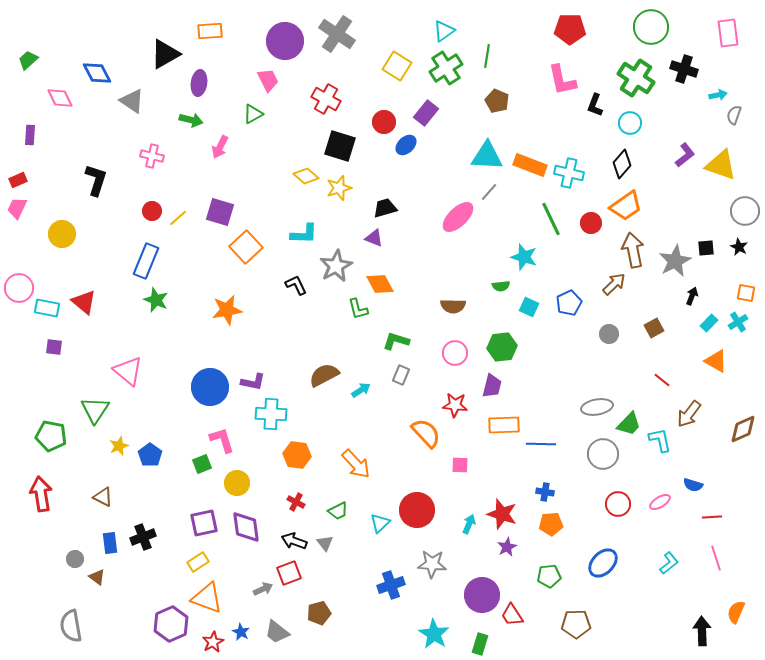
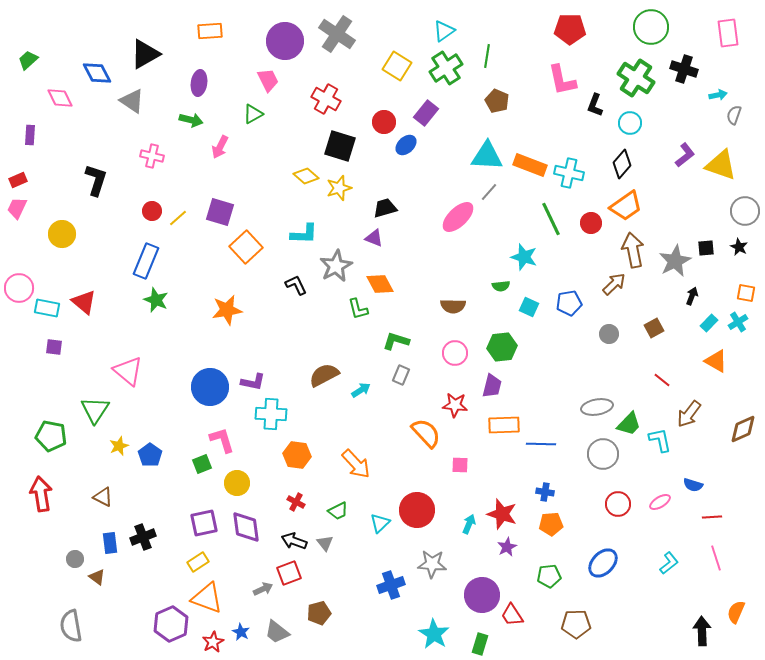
black triangle at (165, 54): moved 20 px left
blue pentagon at (569, 303): rotated 15 degrees clockwise
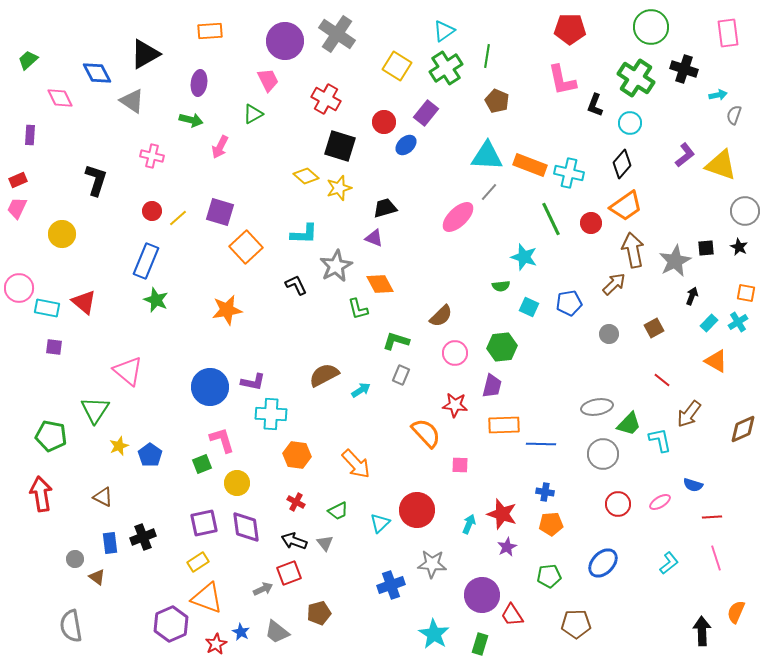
brown semicircle at (453, 306): moved 12 px left, 10 px down; rotated 45 degrees counterclockwise
red star at (213, 642): moved 3 px right, 2 px down
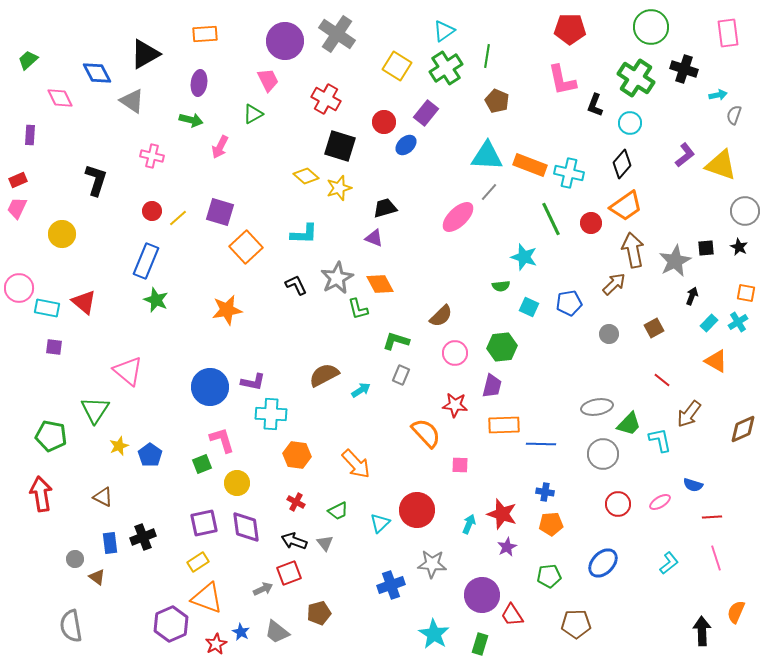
orange rectangle at (210, 31): moved 5 px left, 3 px down
gray star at (336, 266): moved 1 px right, 12 px down
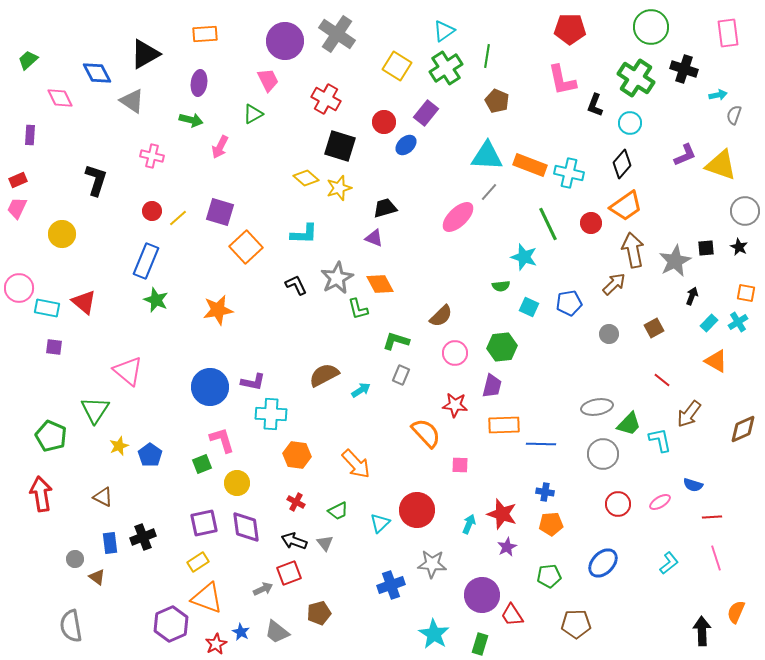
purple L-shape at (685, 155): rotated 15 degrees clockwise
yellow diamond at (306, 176): moved 2 px down
green line at (551, 219): moved 3 px left, 5 px down
orange star at (227, 310): moved 9 px left
green pentagon at (51, 436): rotated 12 degrees clockwise
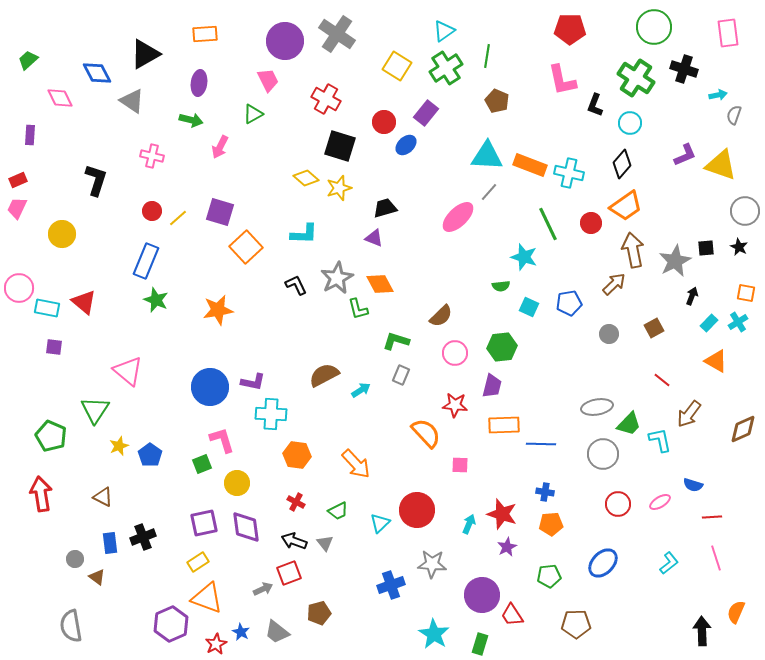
green circle at (651, 27): moved 3 px right
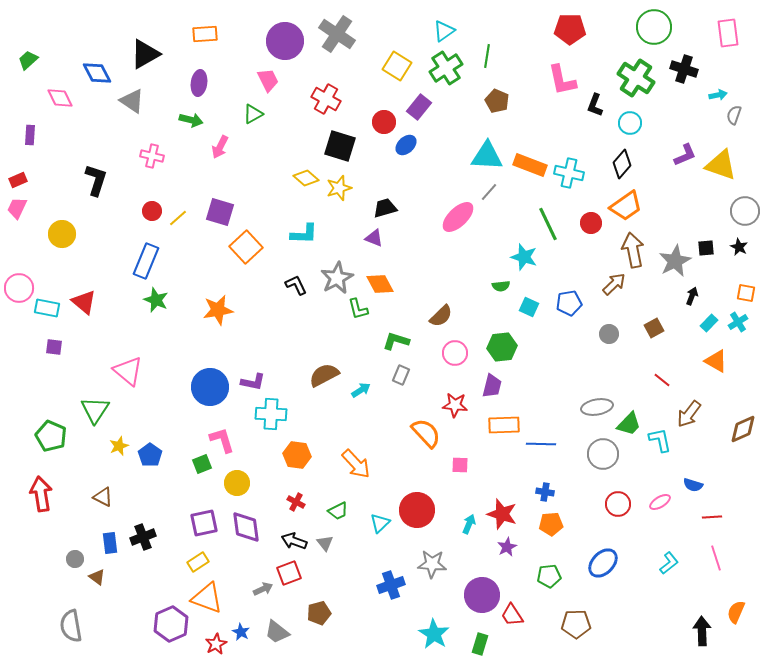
purple rectangle at (426, 113): moved 7 px left, 6 px up
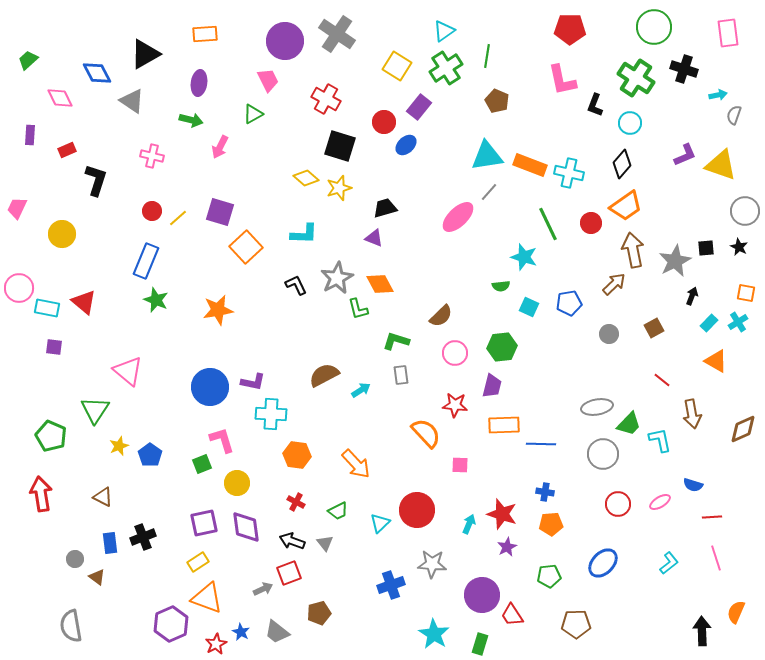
cyan triangle at (487, 156): rotated 12 degrees counterclockwise
red rectangle at (18, 180): moved 49 px right, 30 px up
gray rectangle at (401, 375): rotated 30 degrees counterclockwise
brown arrow at (689, 414): moved 3 px right; rotated 48 degrees counterclockwise
black arrow at (294, 541): moved 2 px left
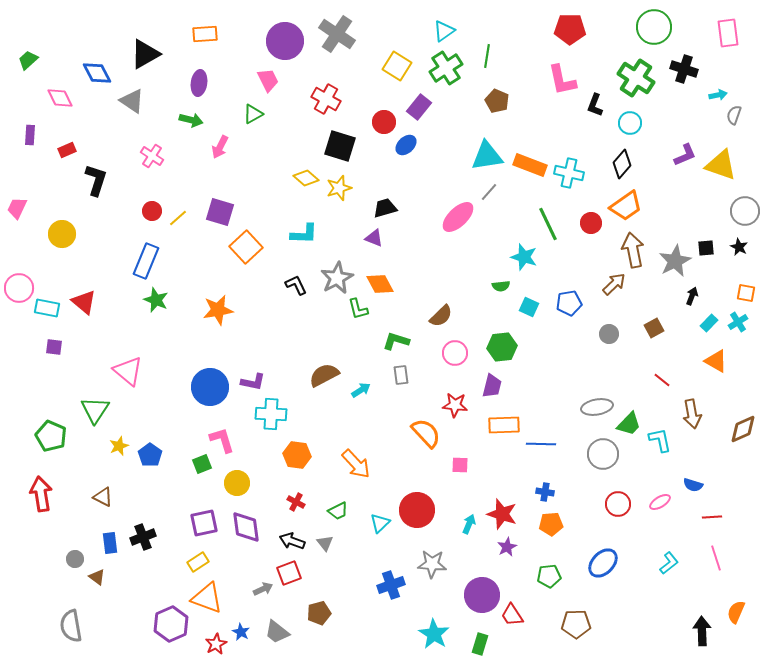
pink cross at (152, 156): rotated 20 degrees clockwise
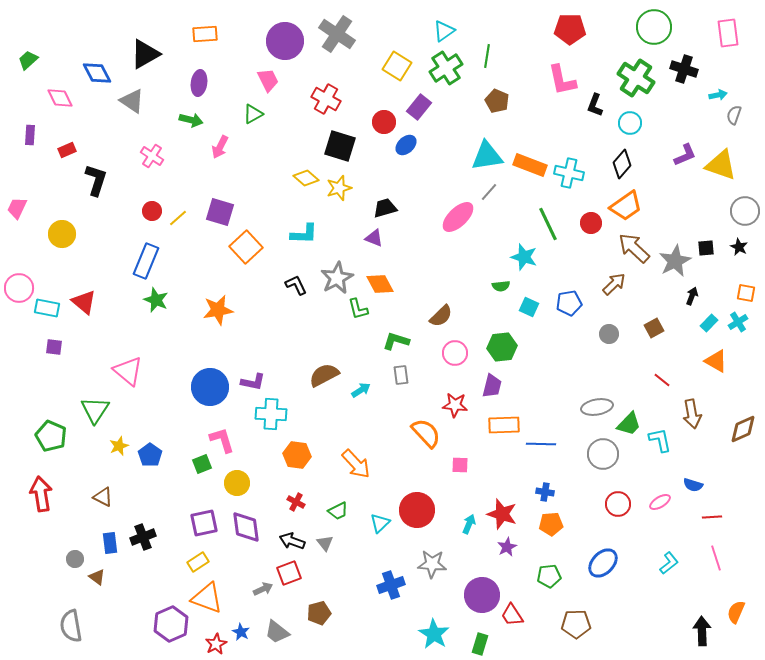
brown arrow at (633, 250): moved 1 px right, 2 px up; rotated 36 degrees counterclockwise
